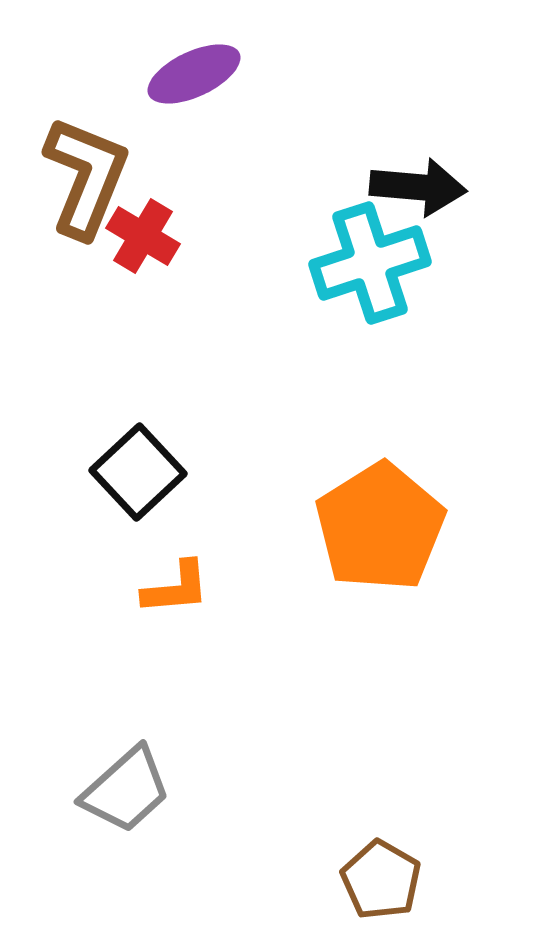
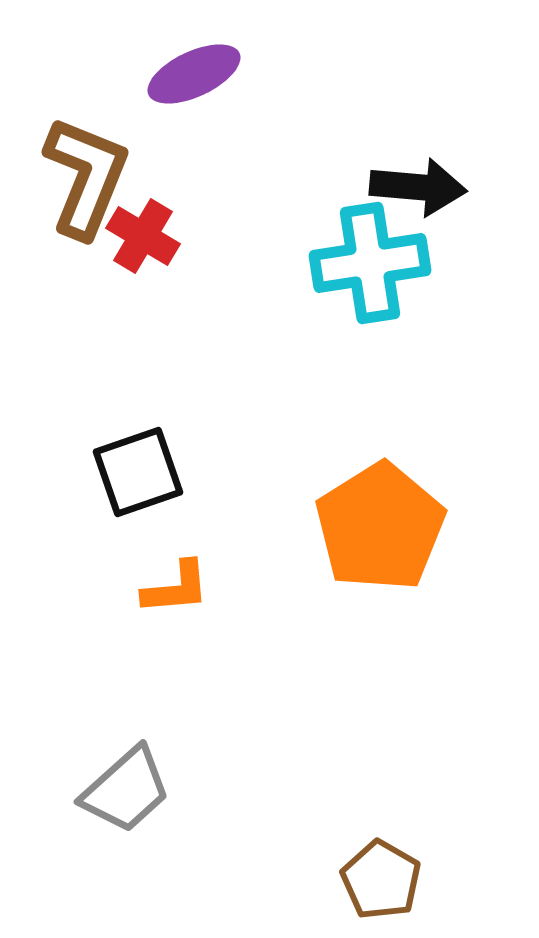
cyan cross: rotated 9 degrees clockwise
black square: rotated 24 degrees clockwise
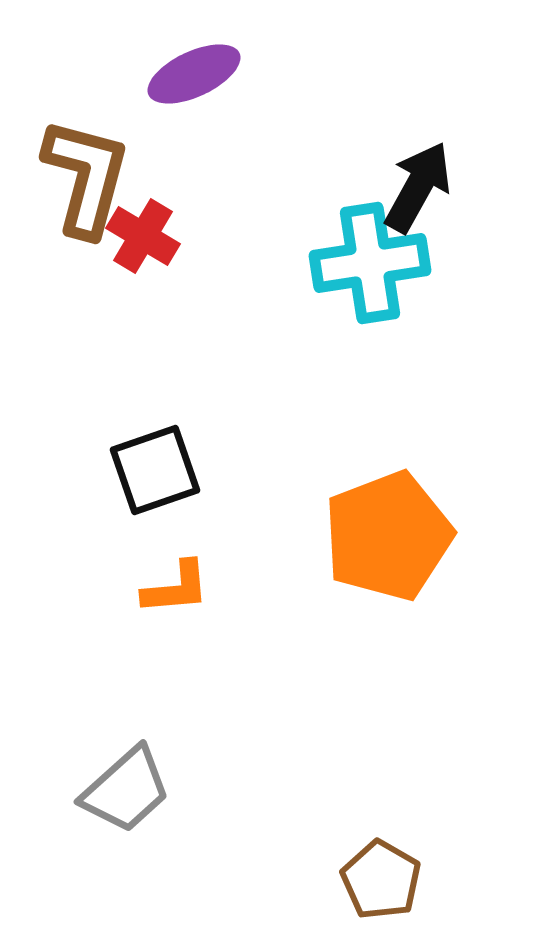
brown L-shape: rotated 7 degrees counterclockwise
black arrow: rotated 66 degrees counterclockwise
black square: moved 17 px right, 2 px up
orange pentagon: moved 8 px right, 9 px down; rotated 11 degrees clockwise
